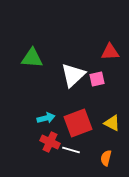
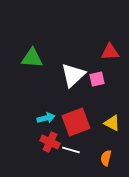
red square: moved 2 px left, 1 px up
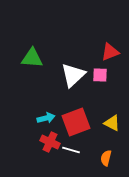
red triangle: rotated 18 degrees counterclockwise
pink square: moved 3 px right, 4 px up; rotated 14 degrees clockwise
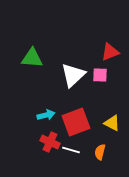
cyan arrow: moved 3 px up
orange semicircle: moved 6 px left, 6 px up
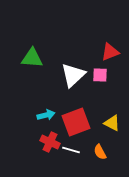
orange semicircle: rotated 42 degrees counterclockwise
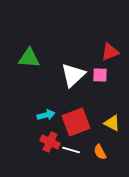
green triangle: moved 3 px left
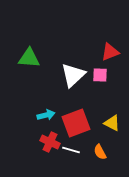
red square: moved 1 px down
